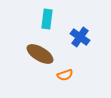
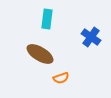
blue cross: moved 11 px right
orange semicircle: moved 4 px left, 3 px down
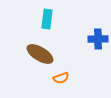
blue cross: moved 7 px right, 2 px down; rotated 36 degrees counterclockwise
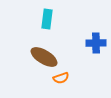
blue cross: moved 2 px left, 4 px down
brown ellipse: moved 4 px right, 3 px down
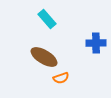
cyan rectangle: rotated 48 degrees counterclockwise
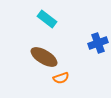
cyan rectangle: rotated 12 degrees counterclockwise
blue cross: moved 2 px right; rotated 18 degrees counterclockwise
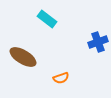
blue cross: moved 1 px up
brown ellipse: moved 21 px left
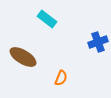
orange semicircle: rotated 49 degrees counterclockwise
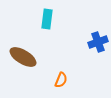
cyan rectangle: rotated 60 degrees clockwise
orange semicircle: moved 2 px down
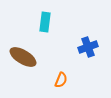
cyan rectangle: moved 2 px left, 3 px down
blue cross: moved 10 px left, 5 px down
